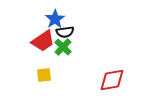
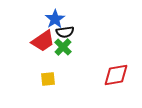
yellow square: moved 4 px right, 4 px down
red diamond: moved 4 px right, 5 px up
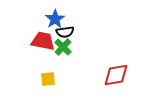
red trapezoid: rotated 135 degrees counterclockwise
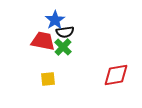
blue star: moved 1 px down
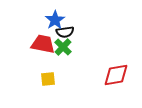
red trapezoid: moved 3 px down
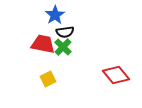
blue star: moved 5 px up
red diamond: rotated 60 degrees clockwise
yellow square: rotated 21 degrees counterclockwise
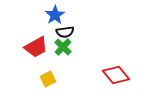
red trapezoid: moved 7 px left, 3 px down; rotated 140 degrees clockwise
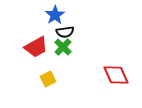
red diamond: rotated 16 degrees clockwise
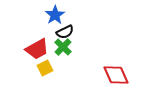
black semicircle: rotated 18 degrees counterclockwise
red trapezoid: moved 1 px right, 2 px down
yellow square: moved 3 px left, 11 px up
